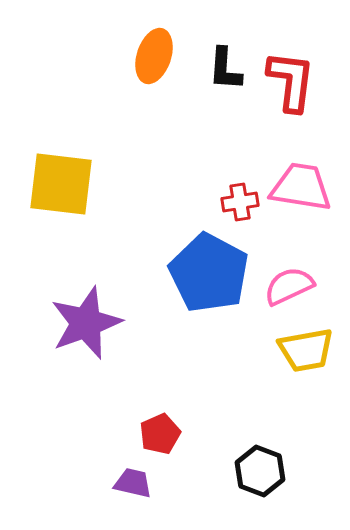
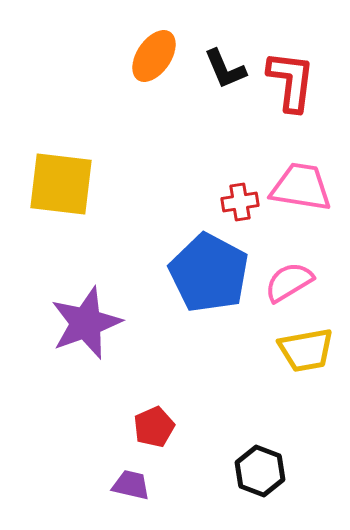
orange ellipse: rotated 16 degrees clockwise
black L-shape: rotated 27 degrees counterclockwise
pink semicircle: moved 4 px up; rotated 6 degrees counterclockwise
red pentagon: moved 6 px left, 7 px up
purple trapezoid: moved 2 px left, 2 px down
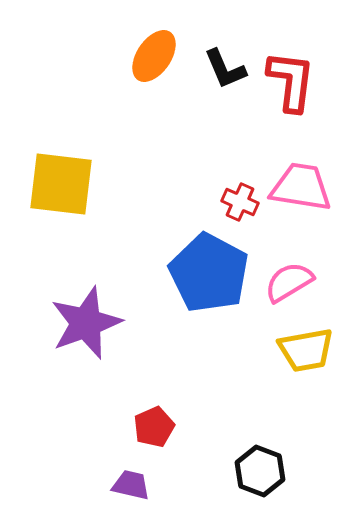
red cross: rotated 33 degrees clockwise
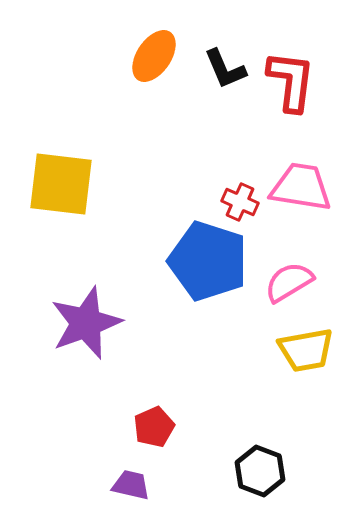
blue pentagon: moved 1 px left, 12 px up; rotated 10 degrees counterclockwise
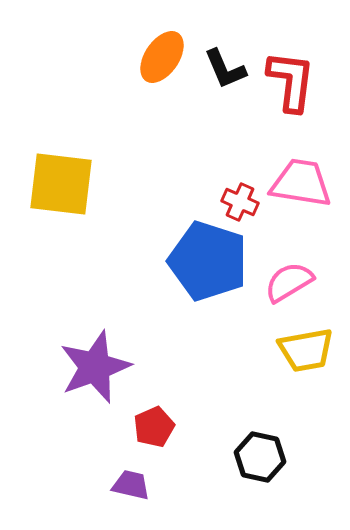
orange ellipse: moved 8 px right, 1 px down
pink trapezoid: moved 4 px up
purple star: moved 9 px right, 44 px down
black hexagon: moved 14 px up; rotated 9 degrees counterclockwise
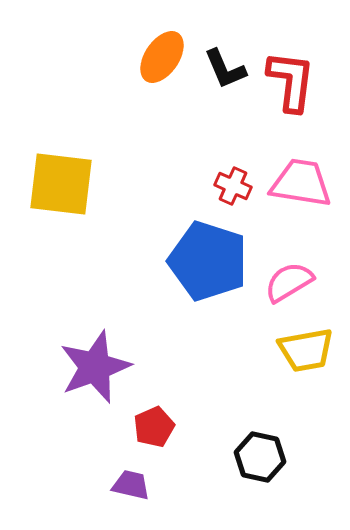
red cross: moved 7 px left, 16 px up
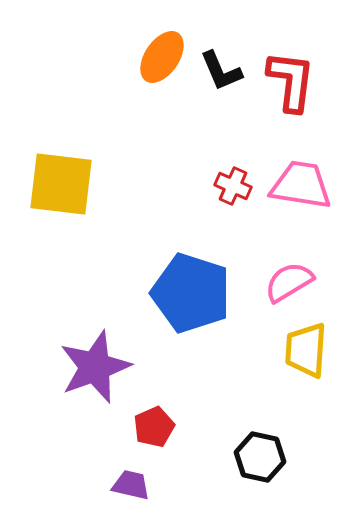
black L-shape: moved 4 px left, 2 px down
pink trapezoid: moved 2 px down
blue pentagon: moved 17 px left, 32 px down
yellow trapezoid: rotated 104 degrees clockwise
